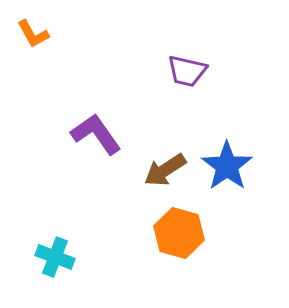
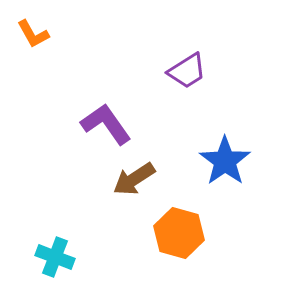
purple trapezoid: rotated 45 degrees counterclockwise
purple L-shape: moved 10 px right, 10 px up
blue star: moved 2 px left, 5 px up
brown arrow: moved 31 px left, 9 px down
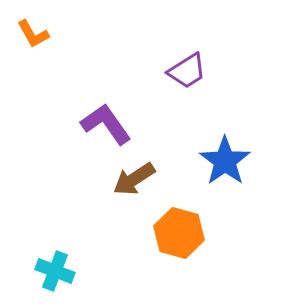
cyan cross: moved 14 px down
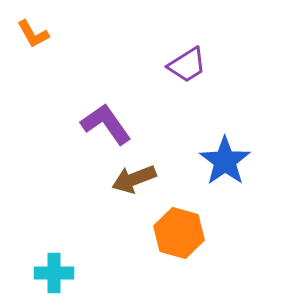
purple trapezoid: moved 6 px up
brown arrow: rotated 12 degrees clockwise
cyan cross: moved 1 px left, 2 px down; rotated 21 degrees counterclockwise
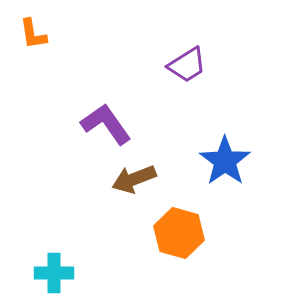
orange L-shape: rotated 20 degrees clockwise
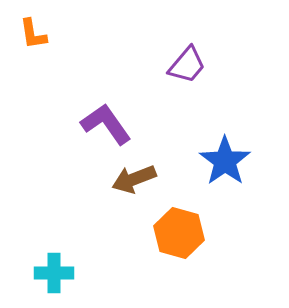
purple trapezoid: rotated 18 degrees counterclockwise
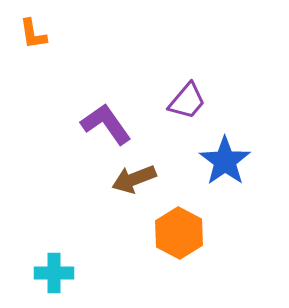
purple trapezoid: moved 36 px down
orange hexagon: rotated 12 degrees clockwise
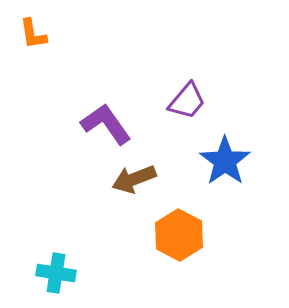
orange hexagon: moved 2 px down
cyan cross: moved 2 px right; rotated 9 degrees clockwise
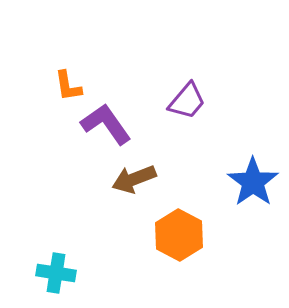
orange L-shape: moved 35 px right, 52 px down
blue star: moved 28 px right, 21 px down
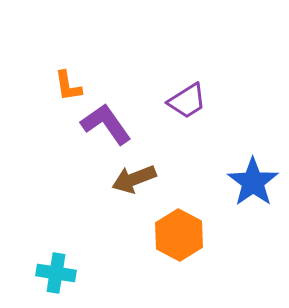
purple trapezoid: rotated 18 degrees clockwise
